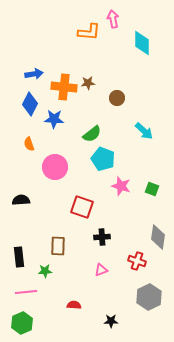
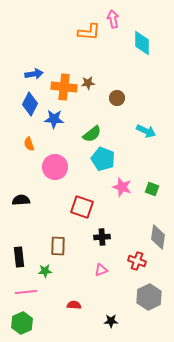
cyan arrow: moved 2 px right; rotated 18 degrees counterclockwise
pink star: moved 1 px right, 1 px down
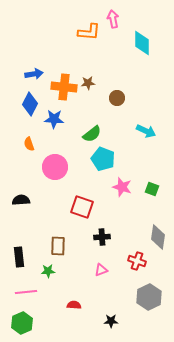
green star: moved 3 px right
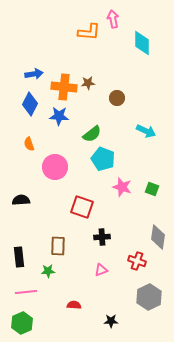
blue star: moved 5 px right, 3 px up
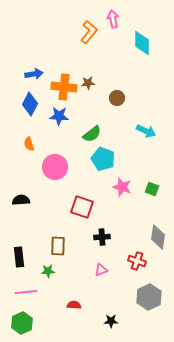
orange L-shape: rotated 55 degrees counterclockwise
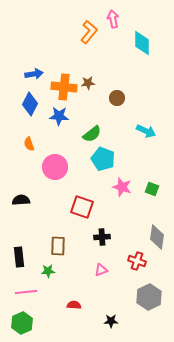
gray diamond: moved 1 px left
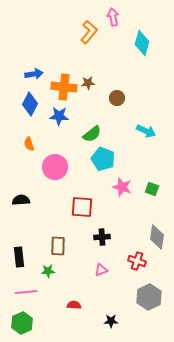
pink arrow: moved 2 px up
cyan diamond: rotated 15 degrees clockwise
red square: rotated 15 degrees counterclockwise
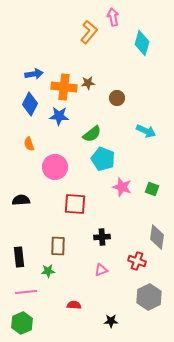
red square: moved 7 px left, 3 px up
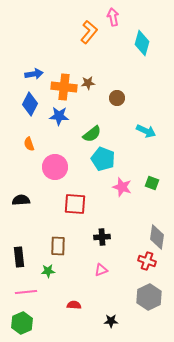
green square: moved 6 px up
red cross: moved 10 px right
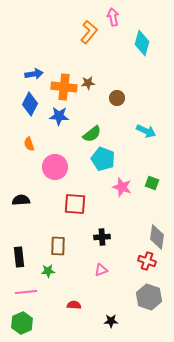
gray hexagon: rotated 15 degrees counterclockwise
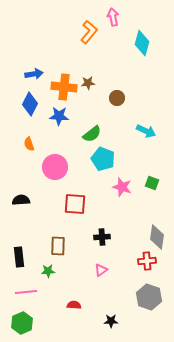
red cross: rotated 24 degrees counterclockwise
pink triangle: rotated 16 degrees counterclockwise
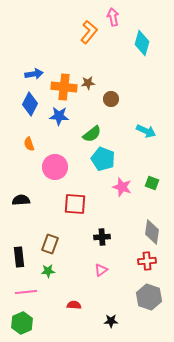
brown circle: moved 6 px left, 1 px down
gray diamond: moved 5 px left, 5 px up
brown rectangle: moved 8 px left, 2 px up; rotated 18 degrees clockwise
